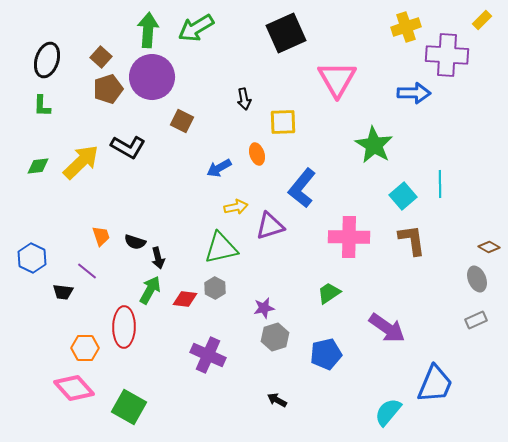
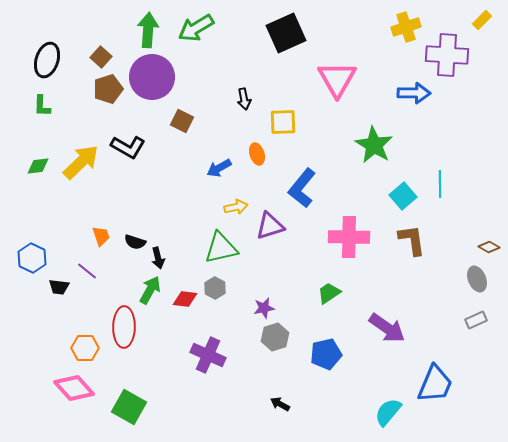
black trapezoid at (63, 292): moved 4 px left, 5 px up
black arrow at (277, 400): moved 3 px right, 4 px down
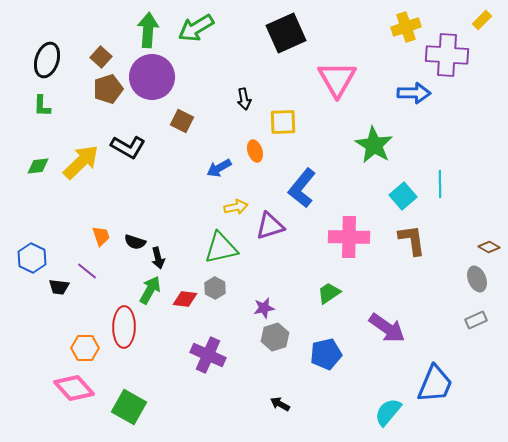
orange ellipse at (257, 154): moved 2 px left, 3 px up
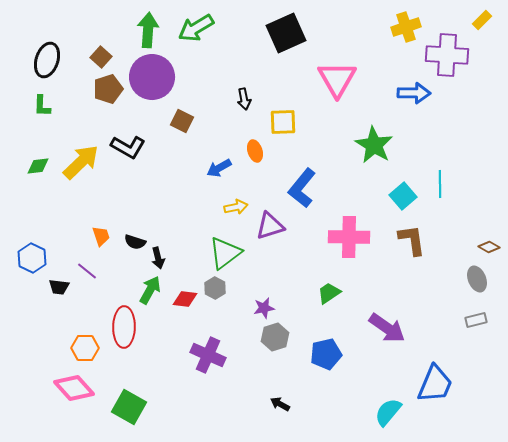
green triangle at (221, 248): moved 4 px right, 5 px down; rotated 24 degrees counterclockwise
gray rectangle at (476, 320): rotated 10 degrees clockwise
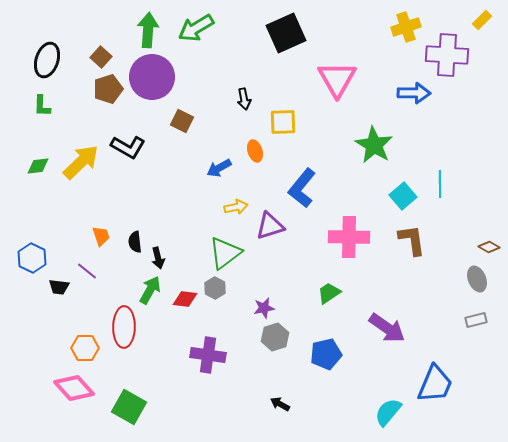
black semicircle at (135, 242): rotated 65 degrees clockwise
purple cross at (208, 355): rotated 16 degrees counterclockwise
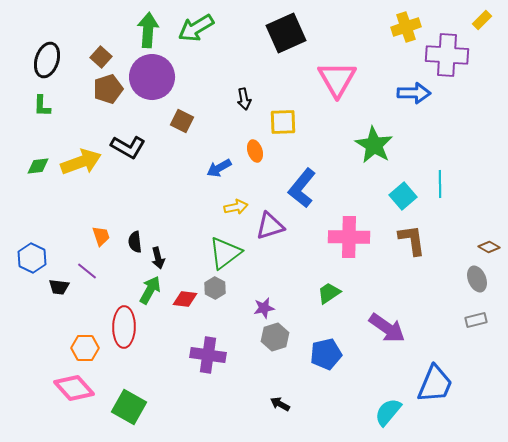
yellow arrow at (81, 162): rotated 24 degrees clockwise
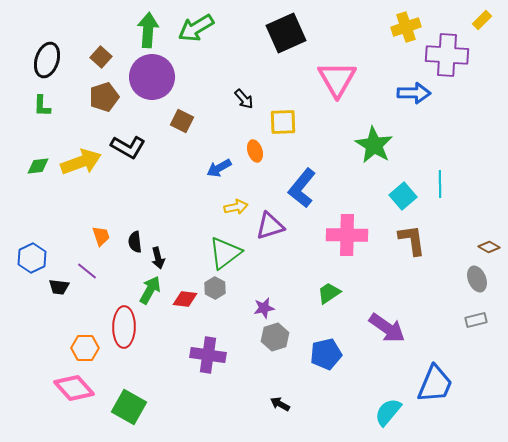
brown pentagon at (108, 89): moved 4 px left, 8 px down
black arrow at (244, 99): rotated 30 degrees counterclockwise
pink cross at (349, 237): moved 2 px left, 2 px up
blue hexagon at (32, 258): rotated 8 degrees clockwise
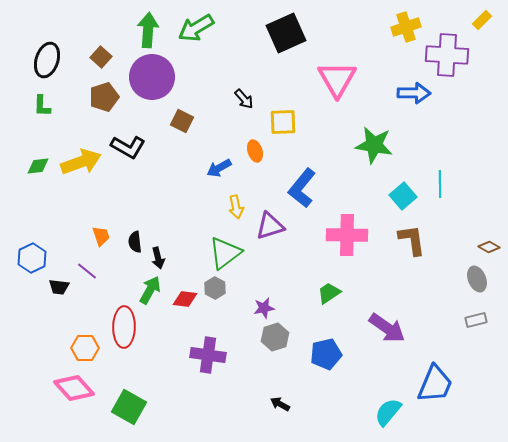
green star at (374, 145): rotated 21 degrees counterclockwise
yellow arrow at (236, 207): rotated 90 degrees clockwise
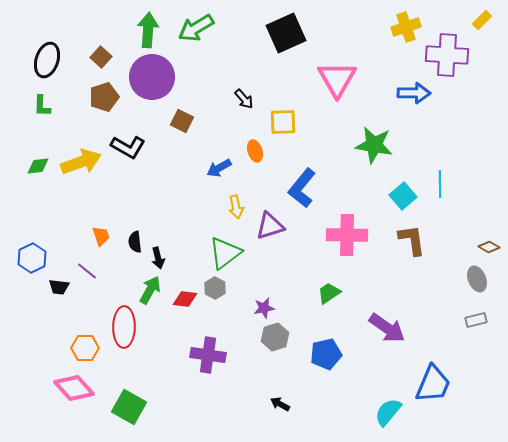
blue trapezoid at (435, 384): moved 2 px left
